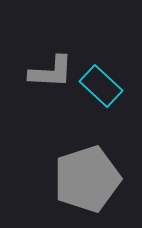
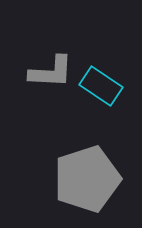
cyan rectangle: rotated 9 degrees counterclockwise
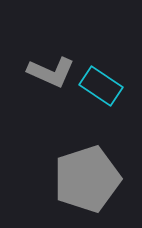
gray L-shape: rotated 21 degrees clockwise
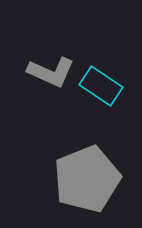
gray pentagon: rotated 4 degrees counterclockwise
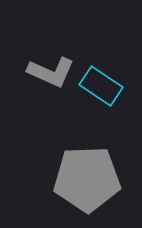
gray pentagon: rotated 20 degrees clockwise
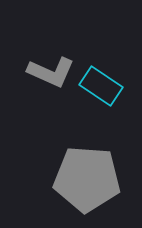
gray pentagon: rotated 6 degrees clockwise
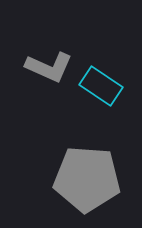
gray L-shape: moved 2 px left, 5 px up
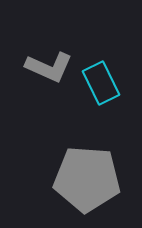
cyan rectangle: moved 3 px up; rotated 30 degrees clockwise
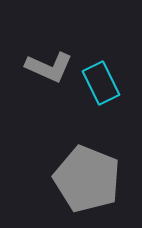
gray pentagon: rotated 18 degrees clockwise
